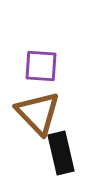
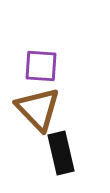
brown triangle: moved 4 px up
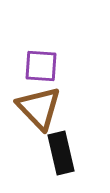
brown triangle: moved 1 px right, 1 px up
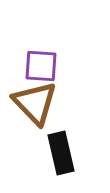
brown triangle: moved 4 px left, 5 px up
